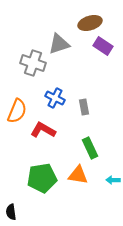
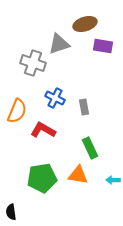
brown ellipse: moved 5 px left, 1 px down
purple rectangle: rotated 24 degrees counterclockwise
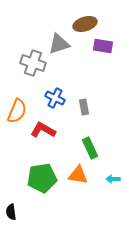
cyan arrow: moved 1 px up
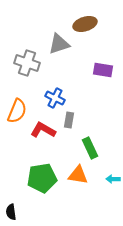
purple rectangle: moved 24 px down
gray cross: moved 6 px left
gray rectangle: moved 15 px left, 13 px down; rotated 21 degrees clockwise
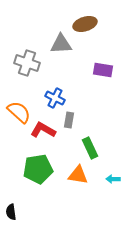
gray triangle: moved 2 px right; rotated 15 degrees clockwise
orange semicircle: moved 2 px right, 1 px down; rotated 70 degrees counterclockwise
green pentagon: moved 4 px left, 9 px up
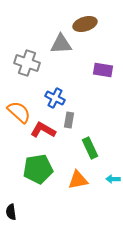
orange triangle: moved 5 px down; rotated 20 degrees counterclockwise
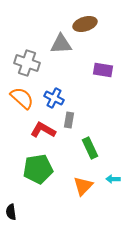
blue cross: moved 1 px left
orange semicircle: moved 3 px right, 14 px up
orange triangle: moved 5 px right, 6 px down; rotated 35 degrees counterclockwise
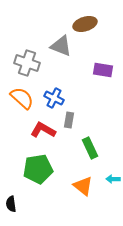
gray triangle: moved 2 px down; rotated 25 degrees clockwise
orange triangle: rotated 35 degrees counterclockwise
black semicircle: moved 8 px up
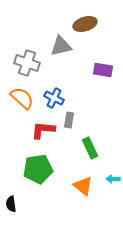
gray triangle: rotated 35 degrees counterclockwise
red L-shape: rotated 25 degrees counterclockwise
